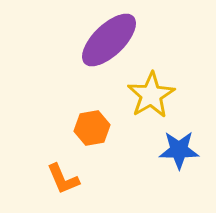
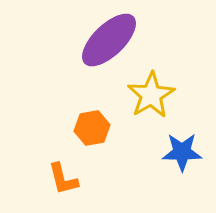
blue star: moved 3 px right, 2 px down
orange L-shape: rotated 9 degrees clockwise
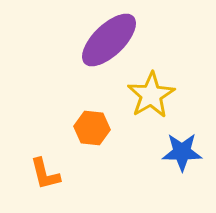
orange hexagon: rotated 16 degrees clockwise
orange L-shape: moved 18 px left, 5 px up
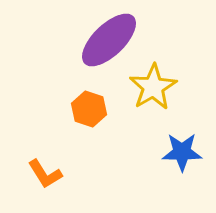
yellow star: moved 2 px right, 8 px up
orange hexagon: moved 3 px left, 19 px up; rotated 12 degrees clockwise
orange L-shape: rotated 18 degrees counterclockwise
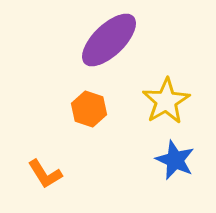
yellow star: moved 13 px right, 14 px down
blue star: moved 7 px left, 8 px down; rotated 24 degrees clockwise
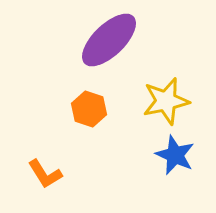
yellow star: rotated 18 degrees clockwise
blue star: moved 5 px up
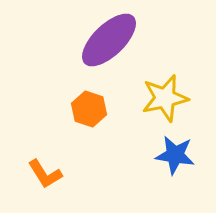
yellow star: moved 1 px left, 3 px up
blue star: rotated 15 degrees counterclockwise
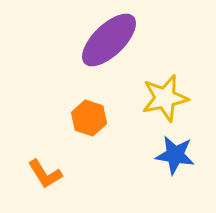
orange hexagon: moved 9 px down
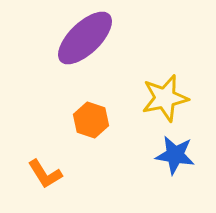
purple ellipse: moved 24 px left, 2 px up
orange hexagon: moved 2 px right, 2 px down
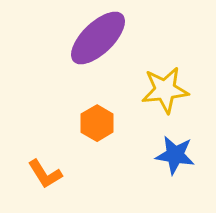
purple ellipse: moved 13 px right
yellow star: moved 8 px up; rotated 6 degrees clockwise
orange hexagon: moved 6 px right, 3 px down; rotated 12 degrees clockwise
